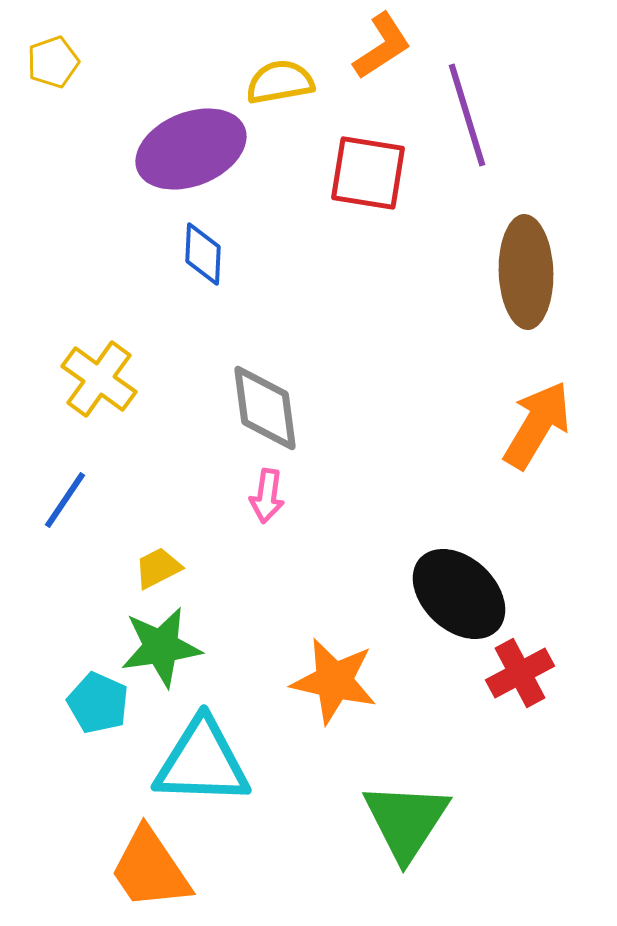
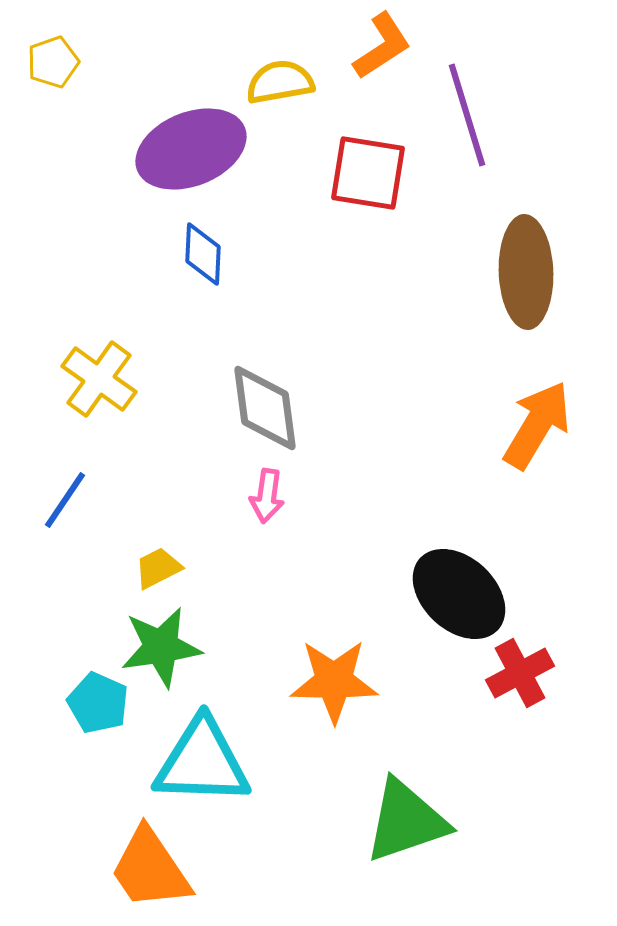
orange star: rotated 12 degrees counterclockwise
green triangle: rotated 38 degrees clockwise
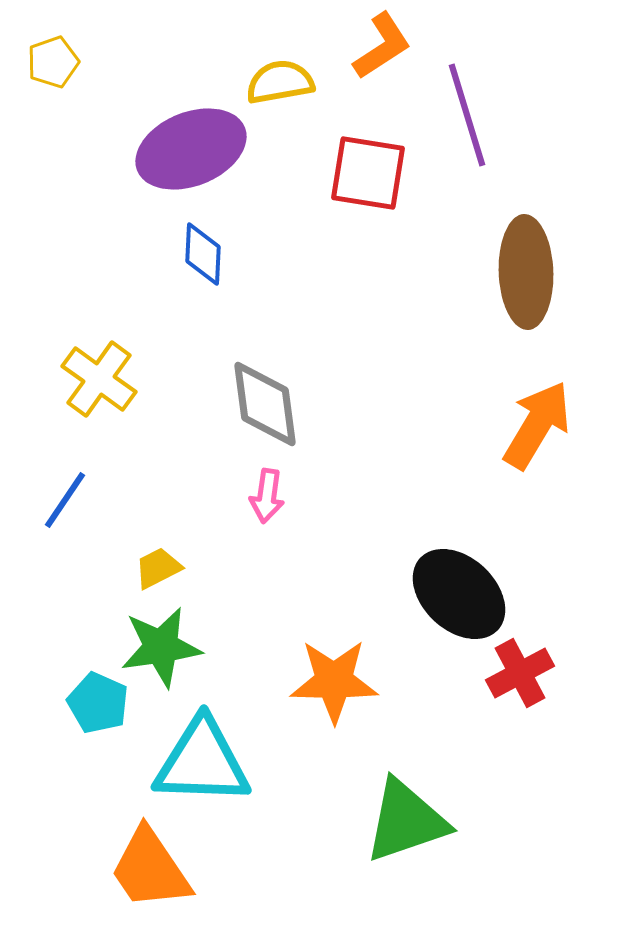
gray diamond: moved 4 px up
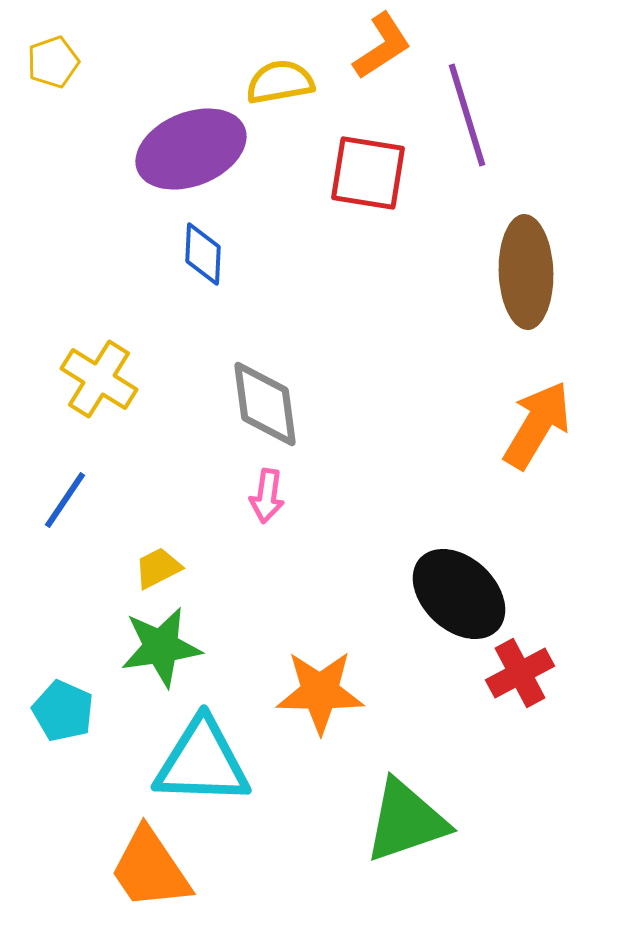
yellow cross: rotated 4 degrees counterclockwise
orange star: moved 14 px left, 11 px down
cyan pentagon: moved 35 px left, 8 px down
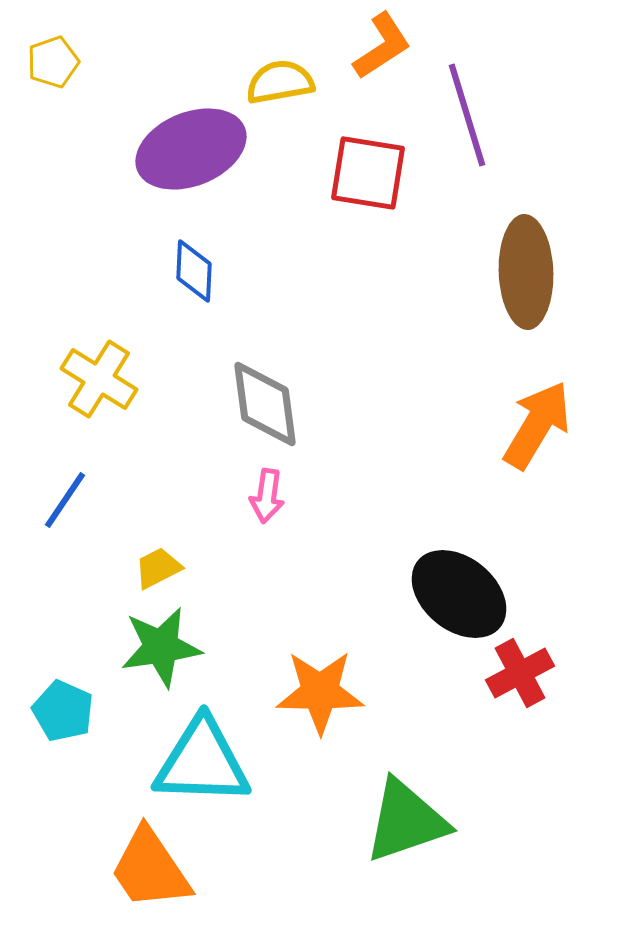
blue diamond: moved 9 px left, 17 px down
black ellipse: rotated 4 degrees counterclockwise
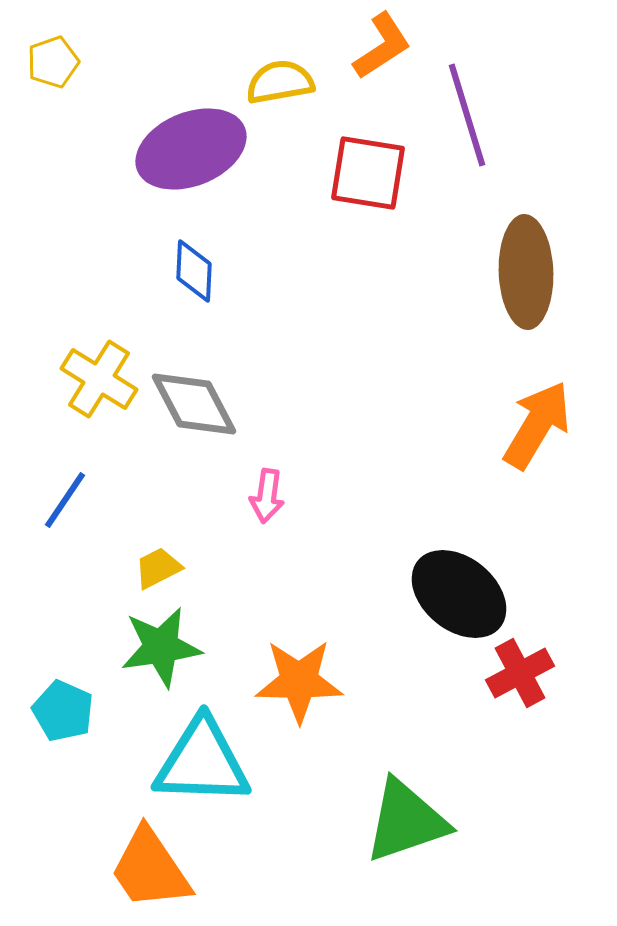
gray diamond: moved 71 px left; rotated 20 degrees counterclockwise
orange star: moved 21 px left, 11 px up
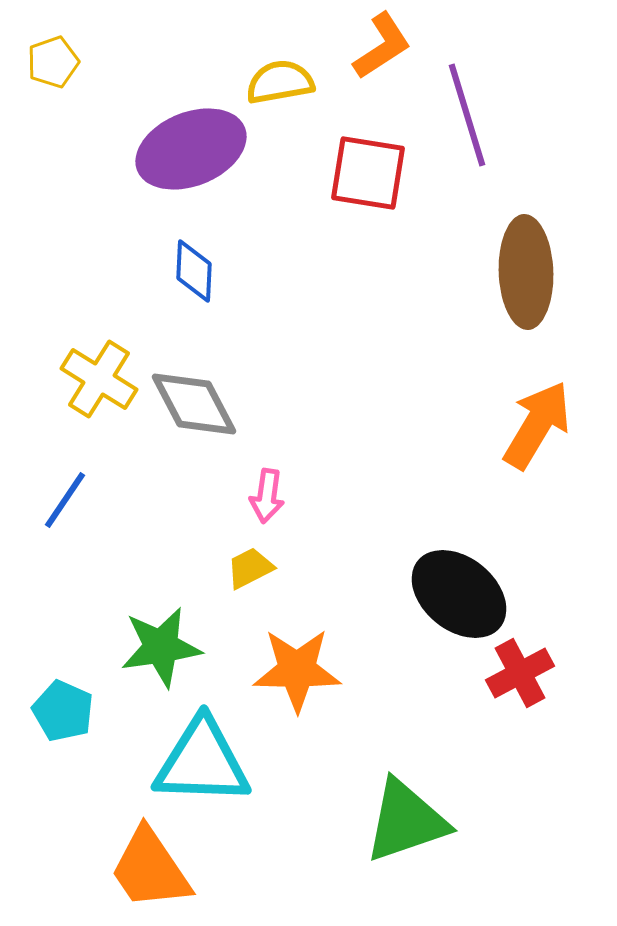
yellow trapezoid: moved 92 px right
orange star: moved 2 px left, 11 px up
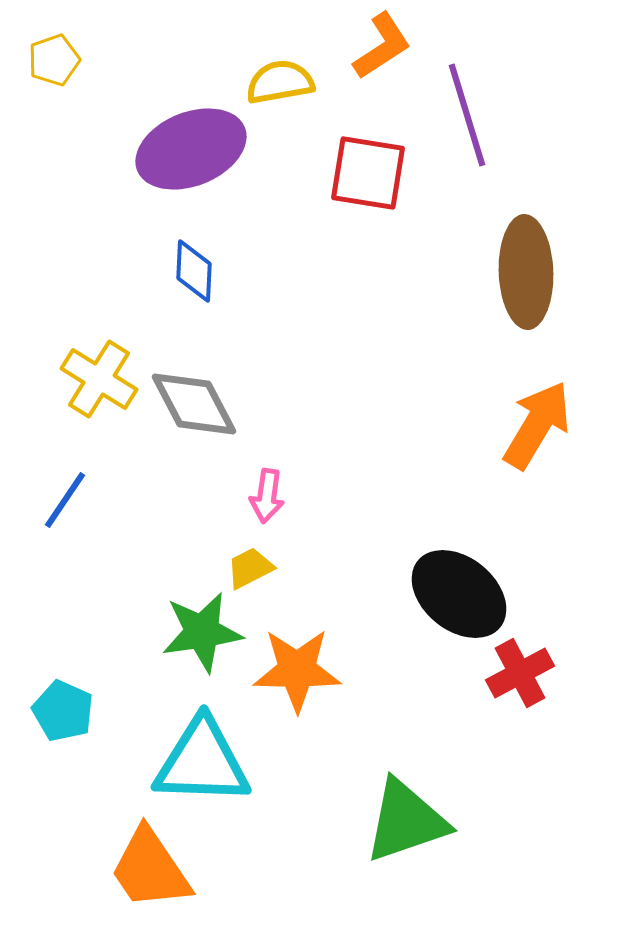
yellow pentagon: moved 1 px right, 2 px up
green star: moved 41 px right, 15 px up
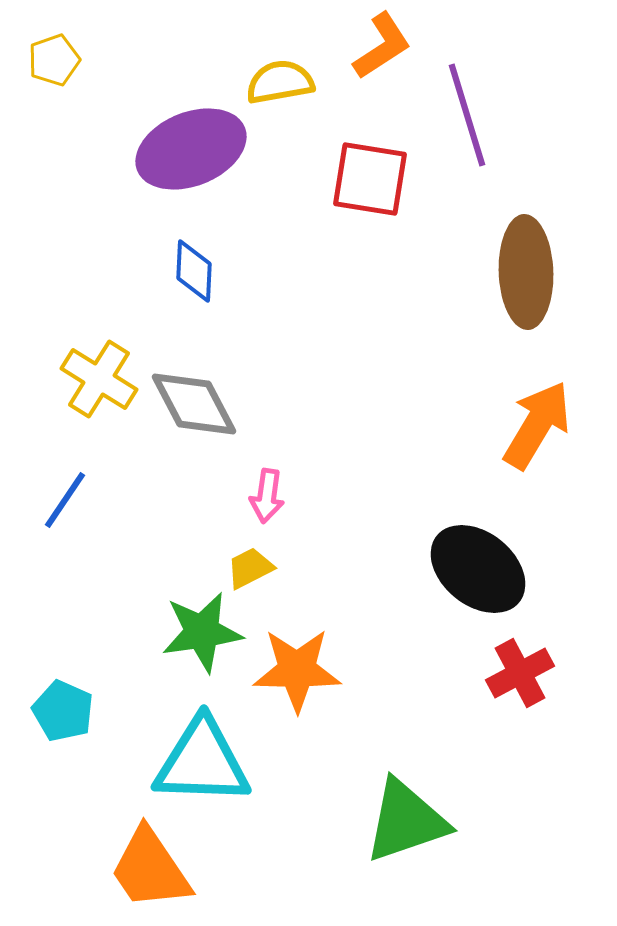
red square: moved 2 px right, 6 px down
black ellipse: moved 19 px right, 25 px up
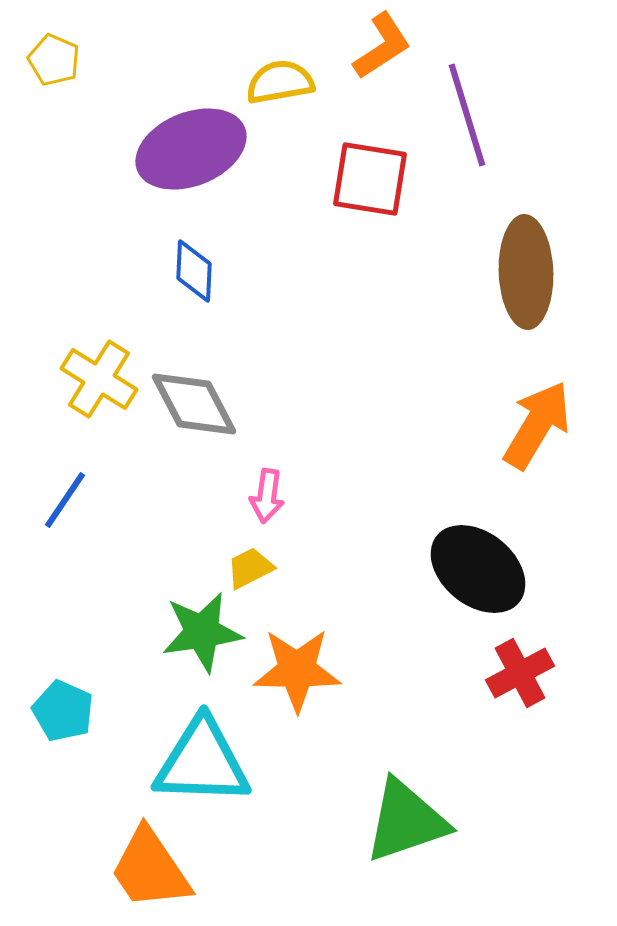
yellow pentagon: rotated 30 degrees counterclockwise
